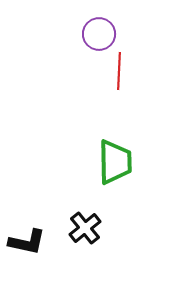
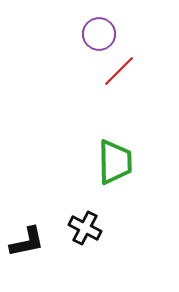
red line: rotated 42 degrees clockwise
black cross: rotated 24 degrees counterclockwise
black L-shape: rotated 24 degrees counterclockwise
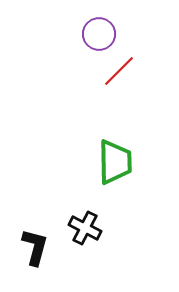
black L-shape: moved 8 px right, 5 px down; rotated 63 degrees counterclockwise
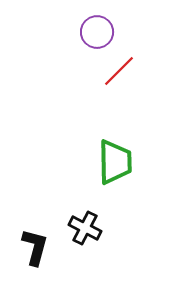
purple circle: moved 2 px left, 2 px up
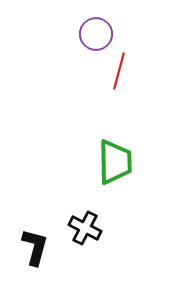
purple circle: moved 1 px left, 2 px down
red line: rotated 30 degrees counterclockwise
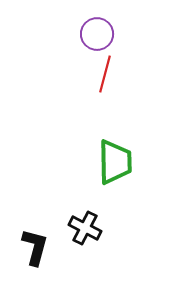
purple circle: moved 1 px right
red line: moved 14 px left, 3 px down
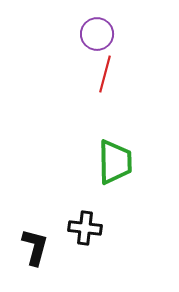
black cross: rotated 20 degrees counterclockwise
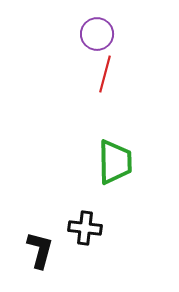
black L-shape: moved 5 px right, 3 px down
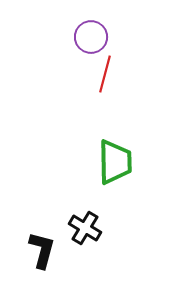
purple circle: moved 6 px left, 3 px down
black cross: rotated 24 degrees clockwise
black L-shape: moved 2 px right
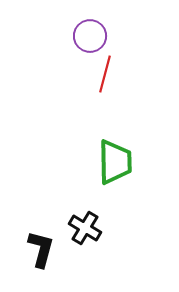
purple circle: moved 1 px left, 1 px up
black L-shape: moved 1 px left, 1 px up
